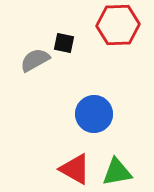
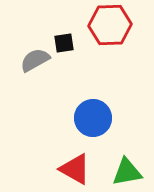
red hexagon: moved 8 px left
black square: rotated 20 degrees counterclockwise
blue circle: moved 1 px left, 4 px down
green triangle: moved 10 px right
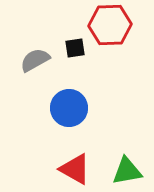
black square: moved 11 px right, 5 px down
blue circle: moved 24 px left, 10 px up
green triangle: moved 1 px up
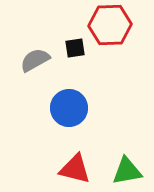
red triangle: rotated 16 degrees counterclockwise
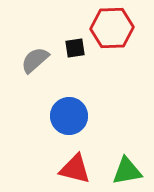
red hexagon: moved 2 px right, 3 px down
gray semicircle: rotated 12 degrees counterclockwise
blue circle: moved 8 px down
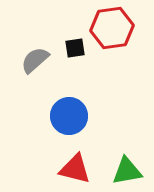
red hexagon: rotated 6 degrees counterclockwise
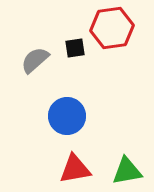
blue circle: moved 2 px left
red triangle: rotated 24 degrees counterclockwise
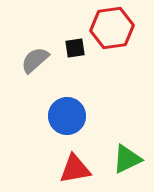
green triangle: moved 12 px up; rotated 16 degrees counterclockwise
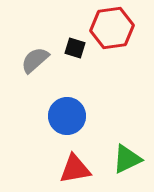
black square: rotated 25 degrees clockwise
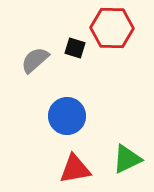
red hexagon: rotated 9 degrees clockwise
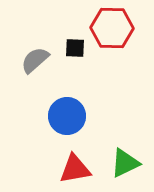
black square: rotated 15 degrees counterclockwise
green triangle: moved 2 px left, 4 px down
